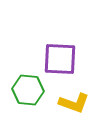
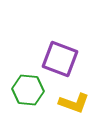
purple square: rotated 18 degrees clockwise
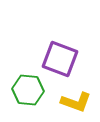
yellow L-shape: moved 2 px right, 1 px up
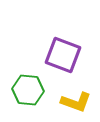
purple square: moved 3 px right, 4 px up
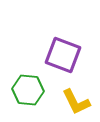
yellow L-shape: rotated 44 degrees clockwise
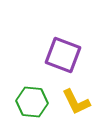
green hexagon: moved 4 px right, 12 px down
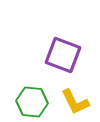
yellow L-shape: moved 1 px left
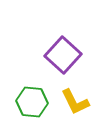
purple square: rotated 21 degrees clockwise
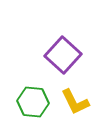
green hexagon: moved 1 px right
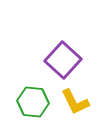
purple square: moved 5 px down
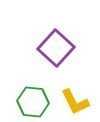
purple square: moved 7 px left, 12 px up
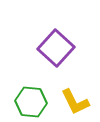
green hexagon: moved 2 px left
